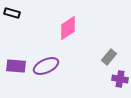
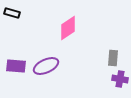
gray rectangle: moved 4 px right, 1 px down; rotated 35 degrees counterclockwise
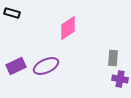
purple rectangle: rotated 30 degrees counterclockwise
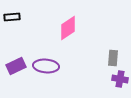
black rectangle: moved 4 px down; rotated 21 degrees counterclockwise
purple ellipse: rotated 30 degrees clockwise
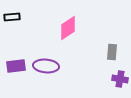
gray rectangle: moved 1 px left, 6 px up
purple rectangle: rotated 18 degrees clockwise
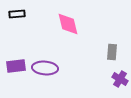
black rectangle: moved 5 px right, 3 px up
pink diamond: moved 4 px up; rotated 70 degrees counterclockwise
purple ellipse: moved 1 px left, 2 px down
purple cross: rotated 21 degrees clockwise
